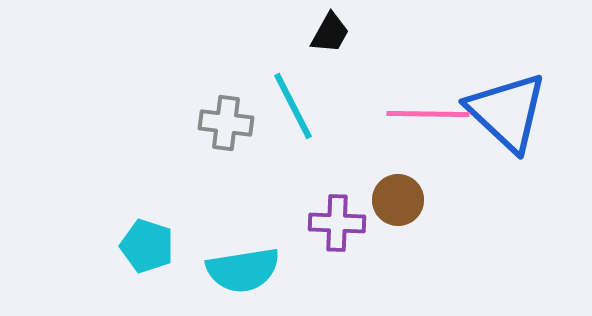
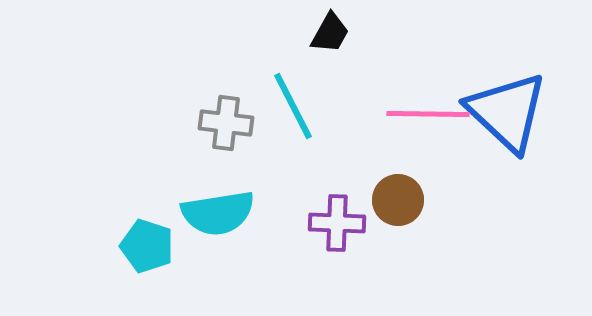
cyan semicircle: moved 25 px left, 57 px up
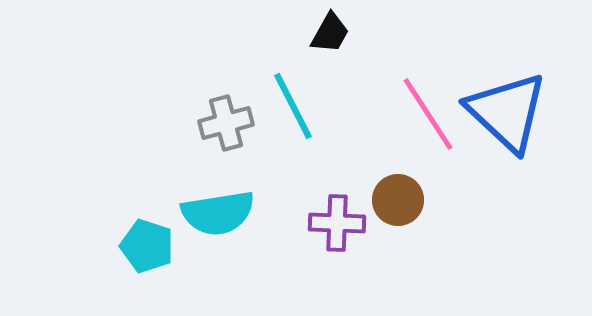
pink line: rotated 56 degrees clockwise
gray cross: rotated 22 degrees counterclockwise
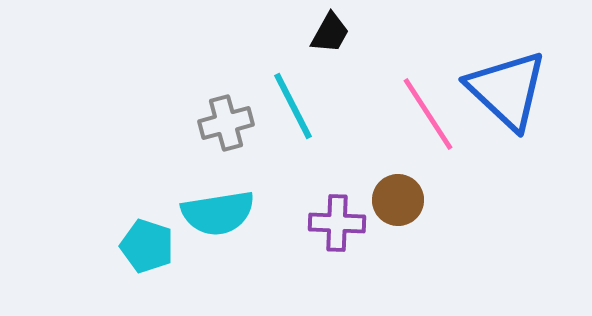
blue triangle: moved 22 px up
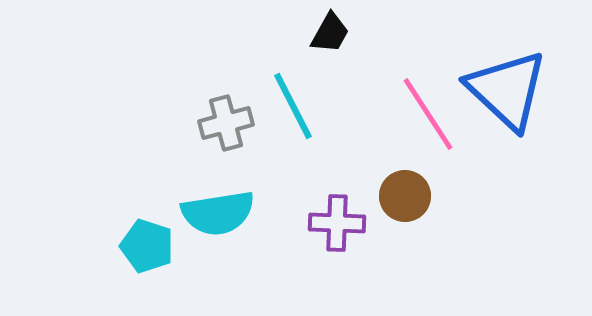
brown circle: moved 7 px right, 4 px up
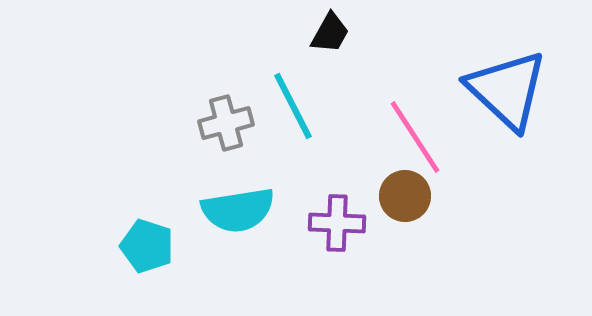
pink line: moved 13 px left, 23 px down
cyan semicircle: moved 20 px right, 3 px up
